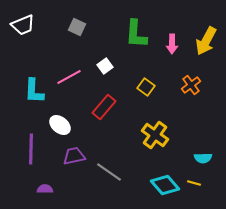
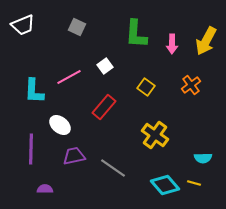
gray line: moved 4 px right, 4 px up
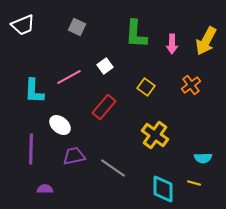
cyan diamond: moved 2 px left, 4 px down; rotated 40 degrees clockwise
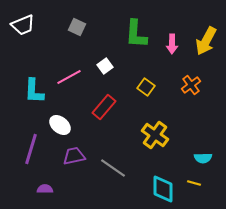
purple line: rotated 16 degrees clockwise
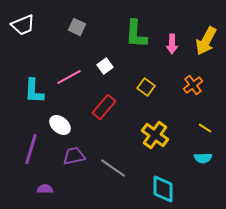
orange cross: moved 2 px right
yellow line: moved 11 px right, 55 px up; rotated 16 degrees clockwise
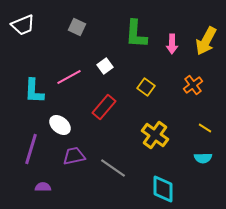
purple semicircle: moved 2 px left, 2 px up
